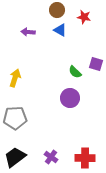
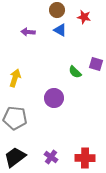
purple circle: moved 16 px left
gray pentagon: rotated 10 degrees clockwise
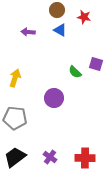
purple cross: moved 1 px left
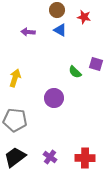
gray pentagon: moved 2 px down
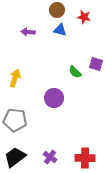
blue triangle: rotated 16 degrees counterclockwise
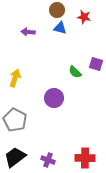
blue triangle: moved 2 px up
gray pentagon: rotated 20 degrees clockwise
purple cross: moved 2 px left, 3 px down; rotated 16 degrees counterclockwise
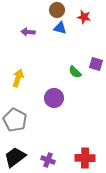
yellow arrow: moved 3 px right
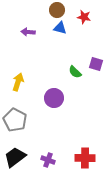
yellow arrow: moved 4 px down
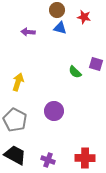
purple circle: moved 13 px down
black trapezoid: moved 2 px up; rotated 65 degrees clockwise
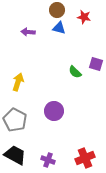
blue triangle: moved 1 px left
red cross: rotated 24 degrees counterclockwise
